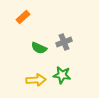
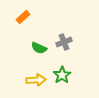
green star: rotated 30 degrees clockwise
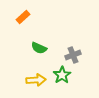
gray cross: moved 9 px right, 13 px down
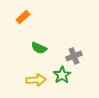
gray cross: moved 1 px right, 1 px down
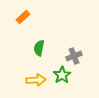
green semicircle: rotated 77 degrees clockwise
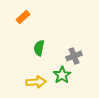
yellow arrow: moved 2 px down
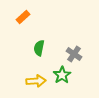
gray cross: moved 2 px up; rotated 35 degrees counterclockwise
yellow arrow: moved 1 px up
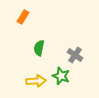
orange rectangle: rotated 16 degrees counterclockwise
gray cross: moved 1 px right, 1 px down
green star: moved 1 px left, 1 px down; rotated 18 degrees counterclockwise
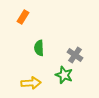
green semicircle: rotated 14 degrees counterclockwise
green star: moved 3 px right, 1 px up
yellow arrow: moved 5 px left, 2 px down
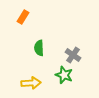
gray cross: moved 2 px left
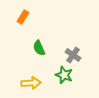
green semicircle: rotated 21 degrees counterclockwise
